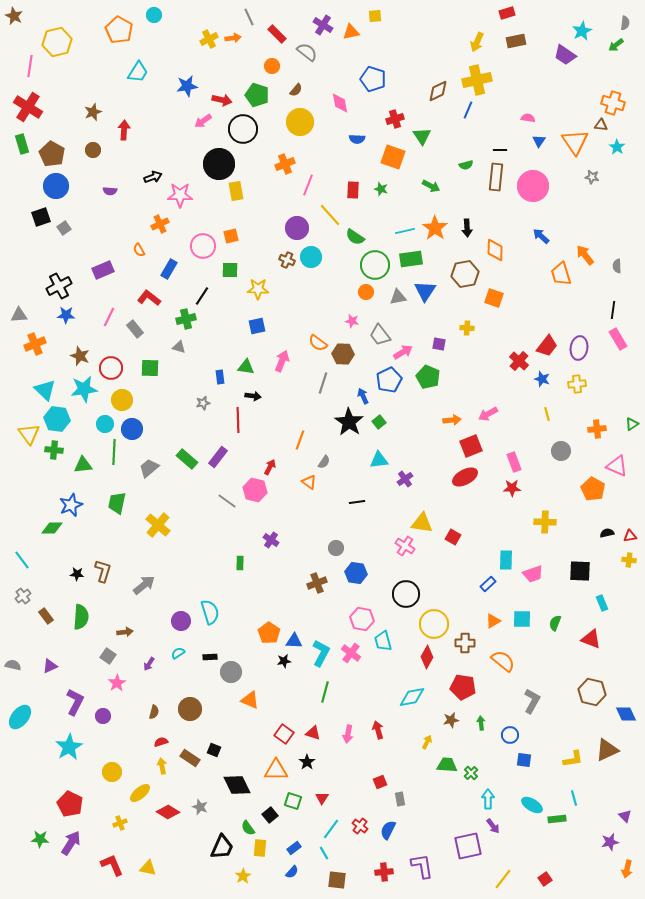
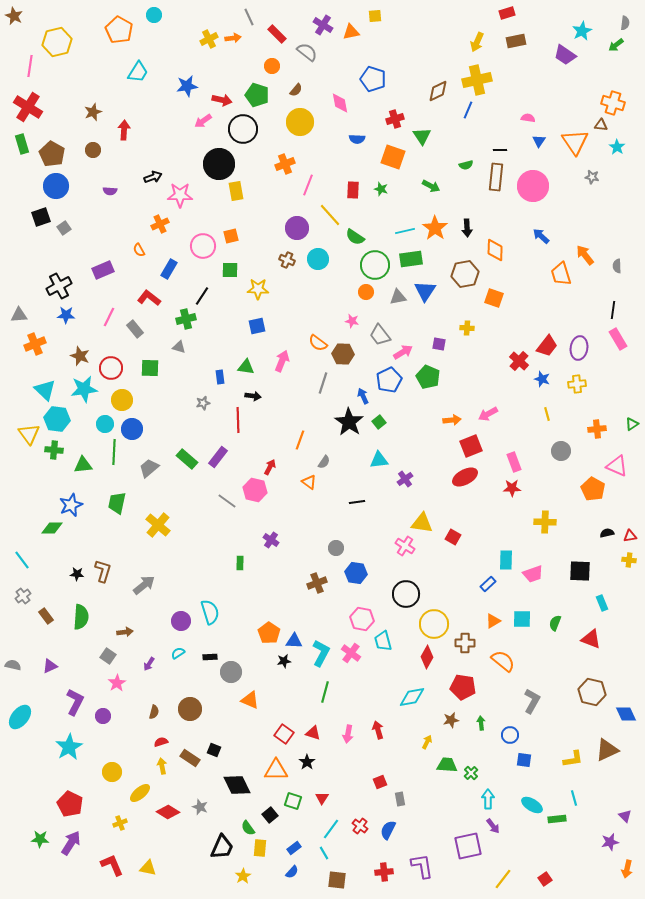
cyan circle at (311, 257): moved 7 px right, 2 px down
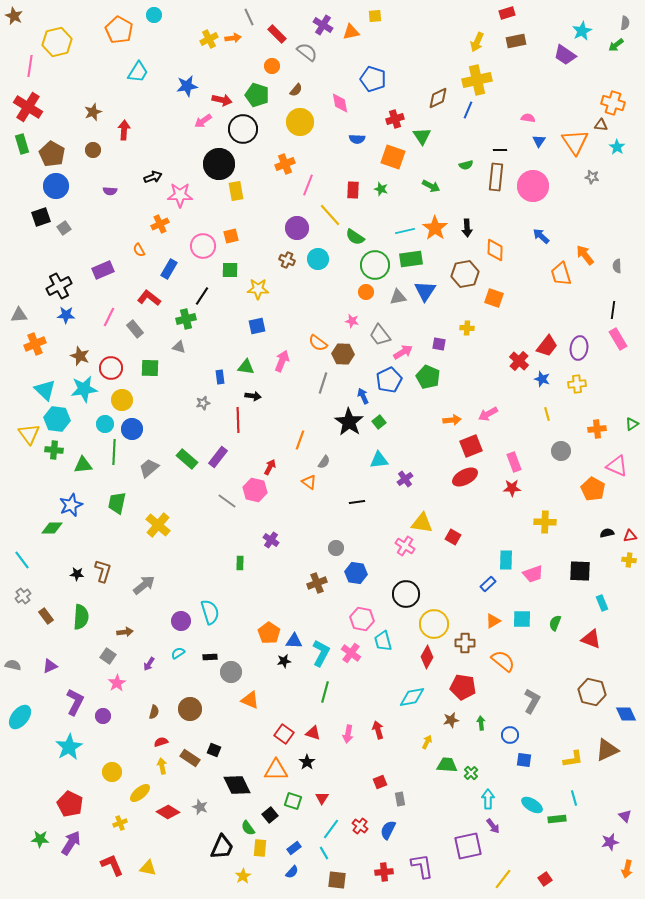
brown diamond at (438, 91): moved 7 px down
